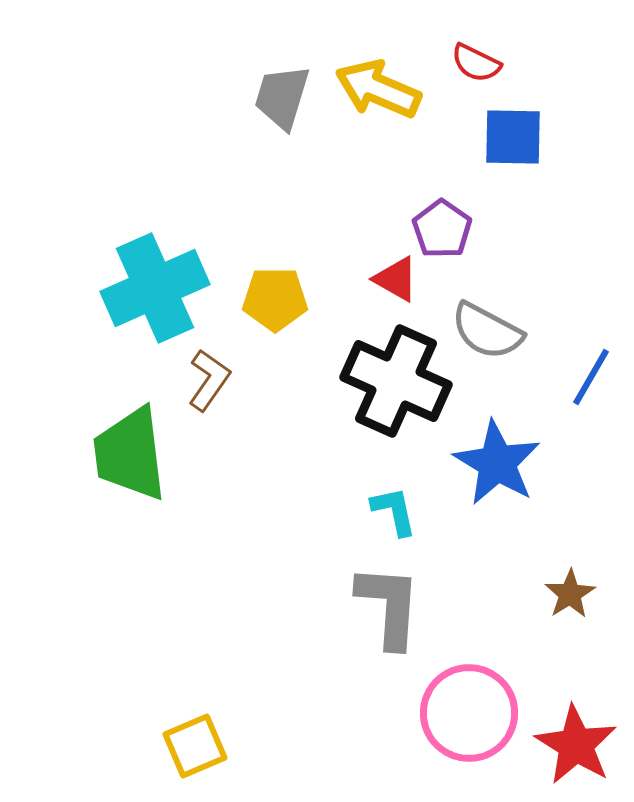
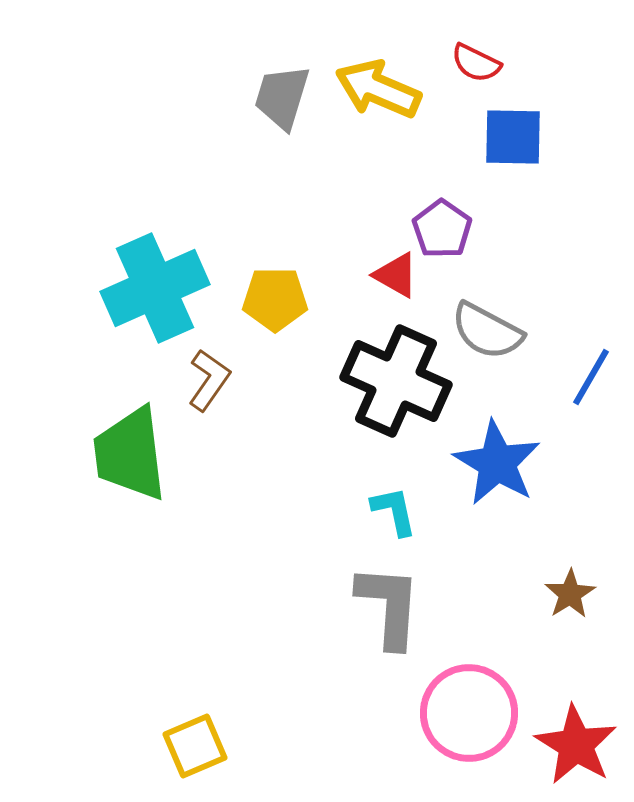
red triangle: moved 4 px up
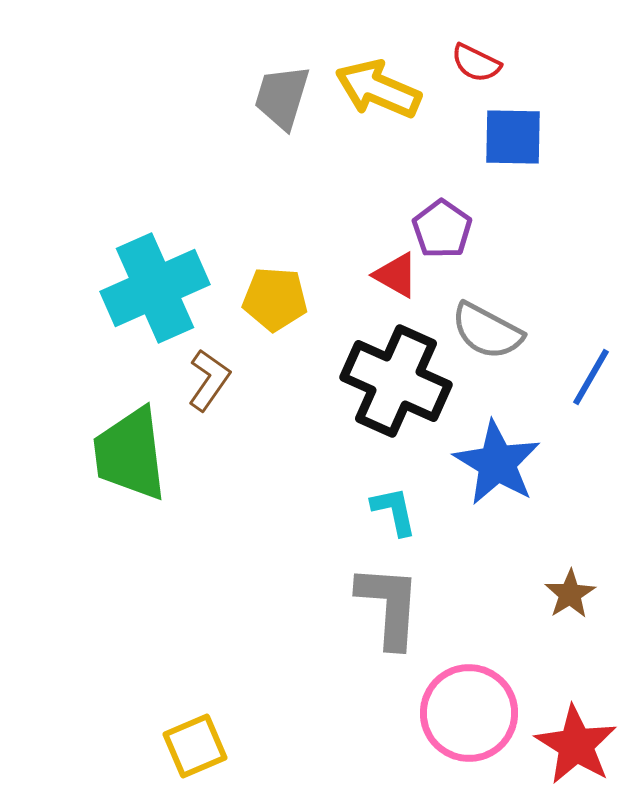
yellow pentagon: rotated 4 degrees clockwise
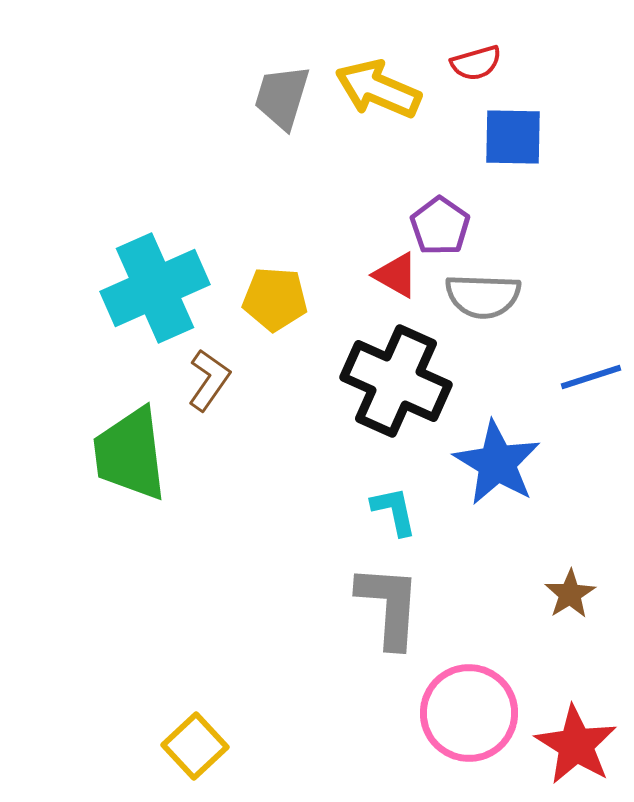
red semicircle: rotated 42 degrees counterclockwise
purple pentagon: moved 2 px left, 3 px up
gray semicircle: moved 4 px left, 35 px up; rotated 26 degrees counterclockwise
blue line: rotated 42 degrees clockwise
yellow square: rotated 20 degrees counterclockwise
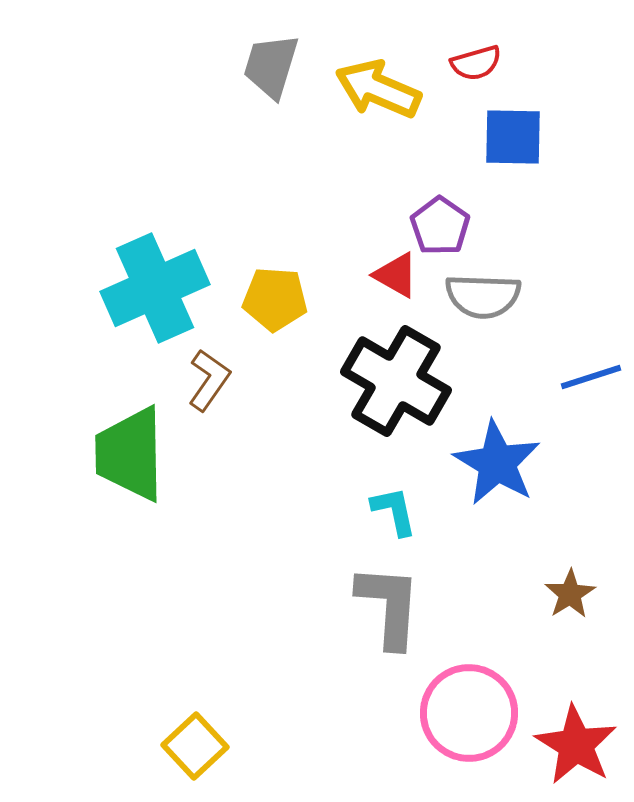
gray trapezoid: moved 11 px left, 31 px up
black cross: rotated 6 degrees clockwise
green trapezoid: rotated 6 degrees clockwise
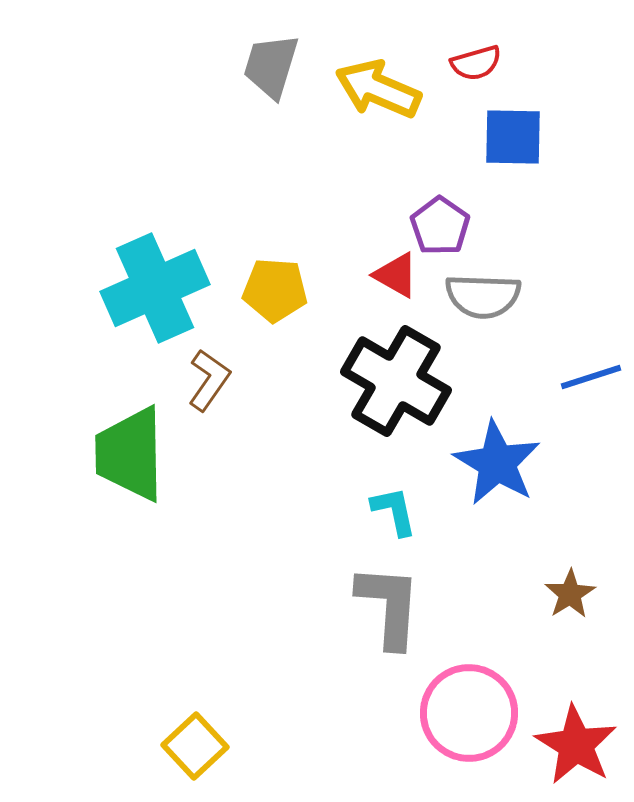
yellow pentagon: moved 9 px up
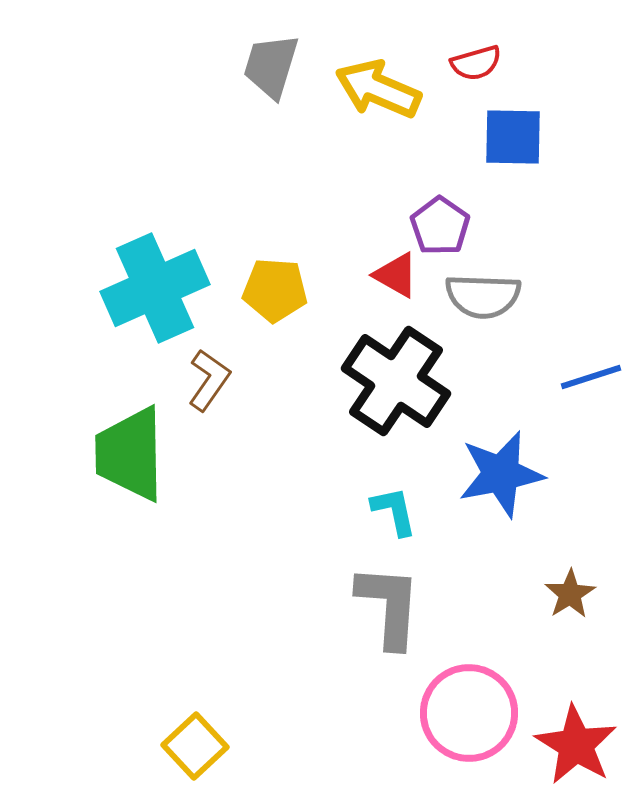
black cross: rotated 4 degrees clockwise
blue star: moved 4 px right, 11 px down; rotated 30 degrees clockwise
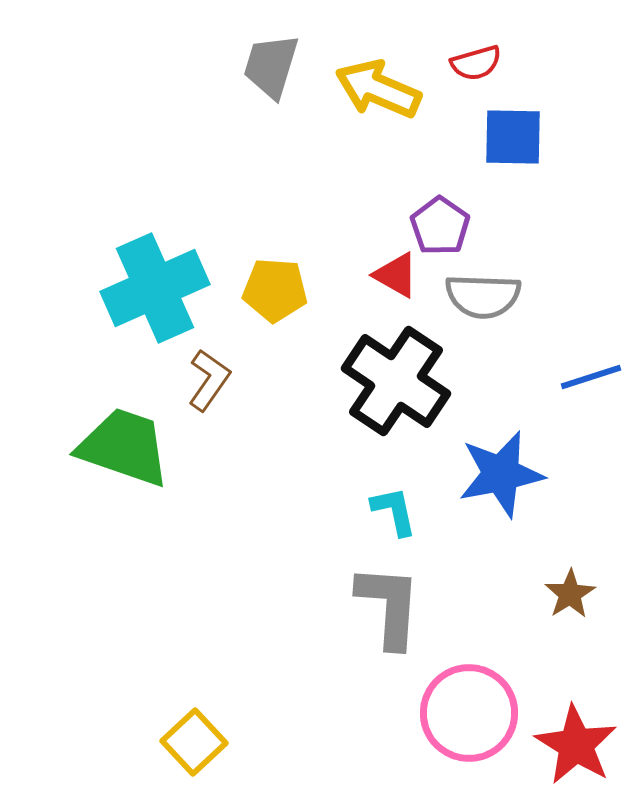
green trapezoid: moved 6 px left, 7 px up; rotated 110 degrees clockwise
yellow square: moved 1 px left, 4 px up
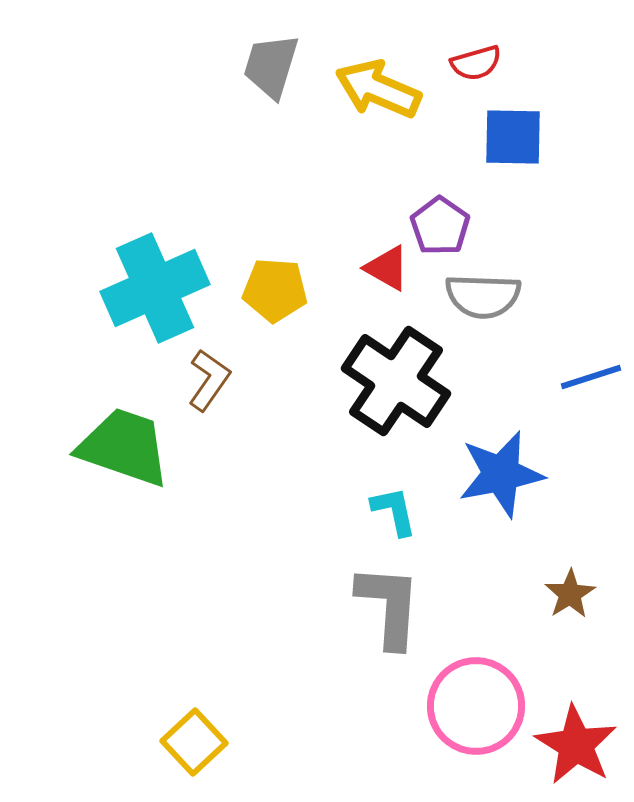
red triangle: moved 9 px left, 7 px up
pink circle: moved 7 px right, 7 px up
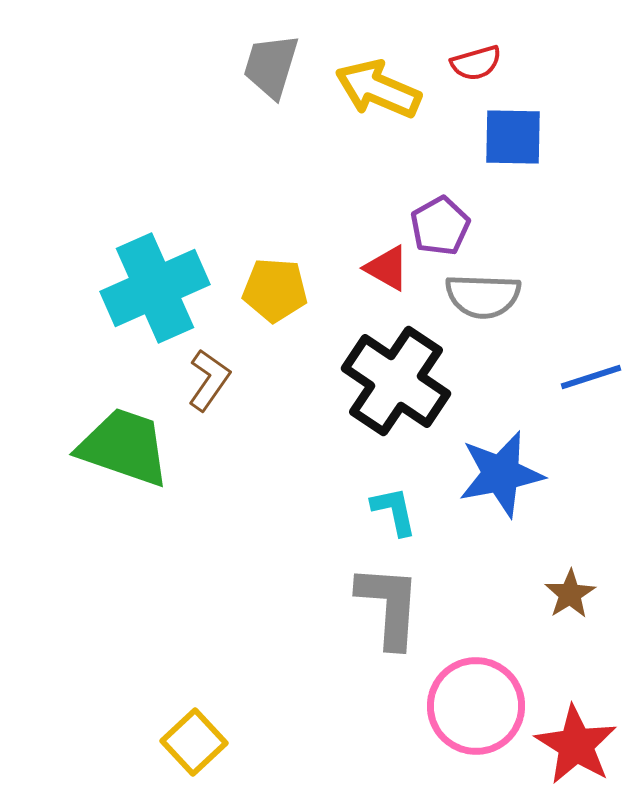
purple pentagon: rotated 8 degrees clockwise
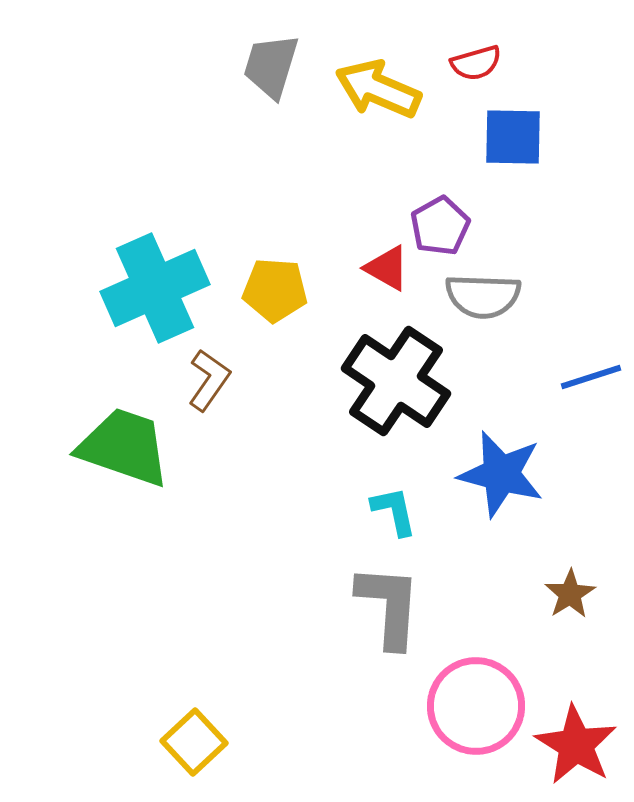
blue star: rotated 26 degrees clockwise
